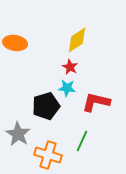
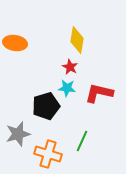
yellow diamond: rotated 48 degrees counterclockwise
red L-shape: moved 3 px right, 9 px up
gray star: rotated 25 degrees clockwise
orange cross: moved 1 px up
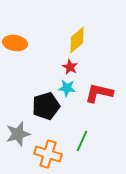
yellow diamond: rotated 40 degrees clockwise
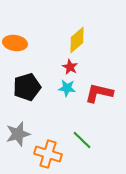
black pentagon: moved 19 px left, 19 px up
green line: moved 1 px up; rotated 70 degrees counterclockwise
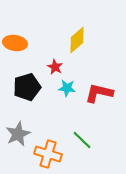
red star: moved 15 px left
gray star: rotated 10 degrees counterclockwise
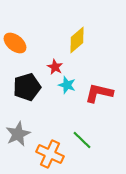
orange ellipse: rotated 30 degrees clockwise
cyan star: moved 3 px up; rotated 12 degrees clockwise
orange cross: moved 2 px right; rotated 8 degrees clockwise
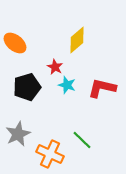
red L-shape: moved 3 px right, 5 px up
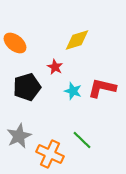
yellow diamond: rotated 24 degrees clockwise
cyan star: moved 6 px right, 6 px down
gray star: moved 1 px right, 2 px down
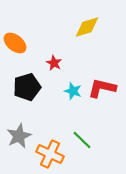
yellow diamond: moved 10 px right, 13 px up
red star: moved 1 px left, 4 px up
